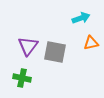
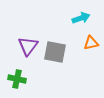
green cross: moved 5 px left, 1 px down
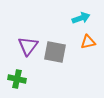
orange triangle: moved 3 px left, 1 px up
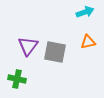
cyan arrow: moved 4 px right, 6 px up
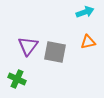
green cross: rotated 12 degrees clockwise
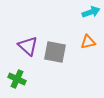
cyan arrow: moved 6 px right
purple triangle: rotated 25 degrees counterclockwise
